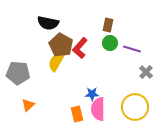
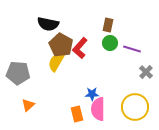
black semicircle: moved 1 px down
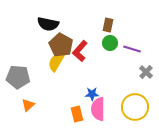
red L-shape: moved 3 px down
gray pentagon: moved 4 px down
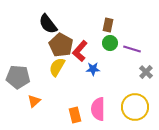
black semicircle: rotated 40 degrees clockwise
yellow semicircle: moved 1 px right, 5 px down
blue star: moved 1 px right, 25 px up
orange triangle: moved 6 px right, 4 px up
orange rectangle: moved 2 px left, 1 px down
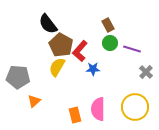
brown rectangle: rotated 40 degrees counterclockwise
